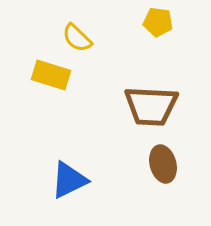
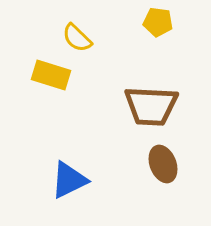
brown ellipse: rotated 6 degrees counterclockwise
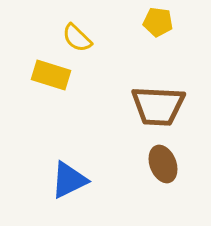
brown trapezoid: moved 7 px right
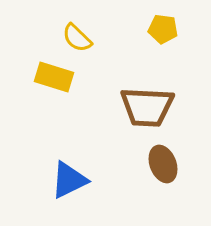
yellow pentagon: moved 5 px right, 7 px down
yellow rectangle: moved 3 px right, 2 px down
brown trapezoid: moved 11 px left, 1 px down
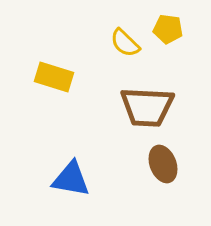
yellow pentagon: moved 5 px right
yellow semicircle: moved 48 px right, 5 px down
blue triangle: moved 2 px right, 1 px up; rotated 36 degrees clockwise
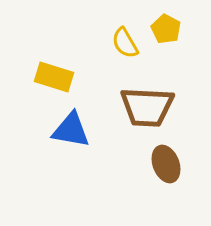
yellow pentagon: moved 2 px left; rotated 20 degrees clockwise
yellow semicircle: rotated 16 degrees clockwise
brown ellipse: moved 3 px right
blue triangle: moved 49 px up
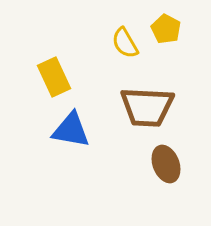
yellow rectangle: rotated 48 degrees clockwise
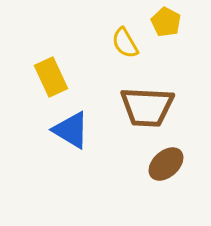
yellow pentagon: moved 7 px up
yellow rectangle: moved 3 px left
blue triangle: rotated 21 degrees clockwise
brown ellipse: rotated 69 degrees clockwise
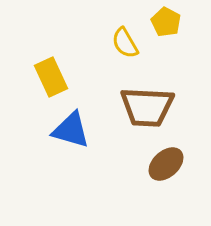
blue triangle: rotated 15 degrees counterclockwise
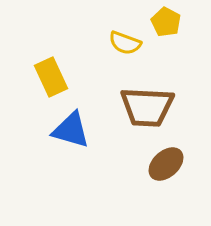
yellow semicircle: rotated 40 degrees counterclockwise
